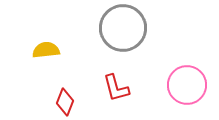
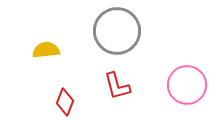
gray circle: moved 6 px left, 3 px down
red L-shape: moved 1 px right, 2 px up
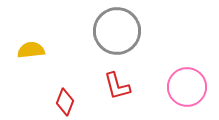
yellow semicircle: moved 15 px left
pink circle: moved 2 px down
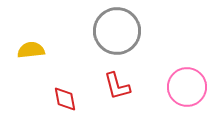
red diamond: moved 3 px up; rotated 32 degrees counterclockwise
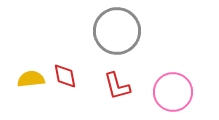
yellow semicircle: moved 29 px down
pink circle: moved 14 px left, 5 px down
red diamond: moved 23 px up
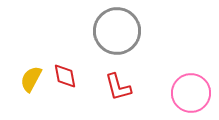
yellow semicircle: rotated 56 degrees counterclockwise
red L-shape: moved 1 px right, 1 px down
pink circle: moved 18 px right, 1 px down
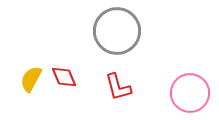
red diamond: moved 1 px left, 1 px down; rotated 12 degrees counterclockwise
pink circle: moved 1 px left
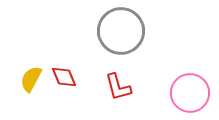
gray circle: moved 4 px right
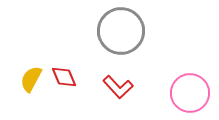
red L-shape: rotated 28 degrees counterclockwise
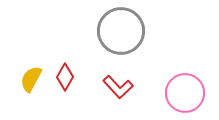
red diamond: moved 1 px right; rotated 52 degrees clockwise
pink circle: moved 5 px left
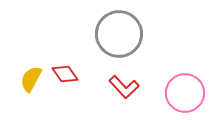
gray circle: moved 2 px left, 3 px down
red diamond: moved 3 px up; rotated 64 degrees counterclockwise
red L-shape: moved 6 px right
